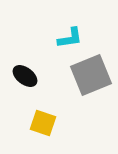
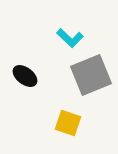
cyan L-shape: rotated 52 degrees clockwise
yellow square: moved 25 px right
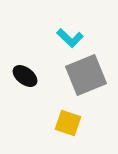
gray square: moved 5 px left
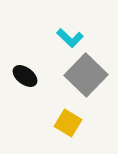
gray square: rotated 24 degrees counterclockwise
yellow square: rotated 12 degrees clockwise
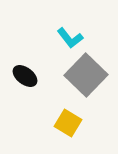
cyan L-shape: rotated 8 degrees clockwise
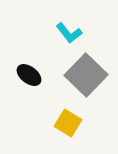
cyan L-shape: moved 1 px left, 5 px up
black ellipse: moved 4 px right, 1 px up
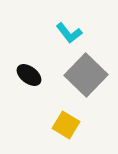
yellow square: moved 2 px left, 2 px down
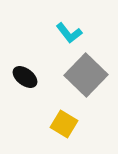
black ellipse: moved 4 px left, 2 px down
yellow square: moved 2 px left, 1 px up
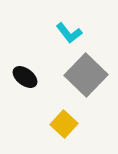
yellow square: rotated 12 degrees clockwise
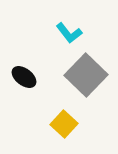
black ellipse: moved 1 px left
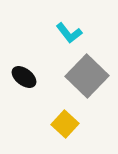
gray square: moved 1 px right, 1 px down
yellow square: moved 1 px right
